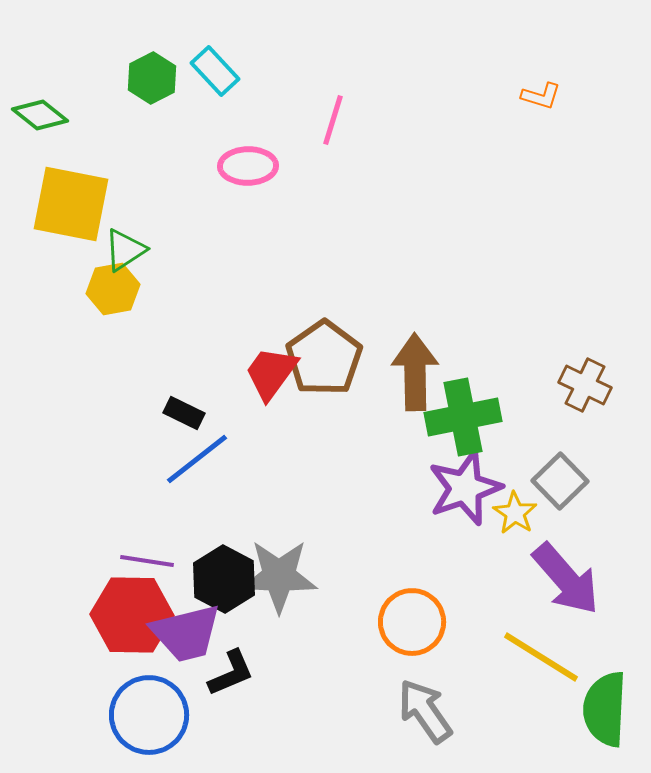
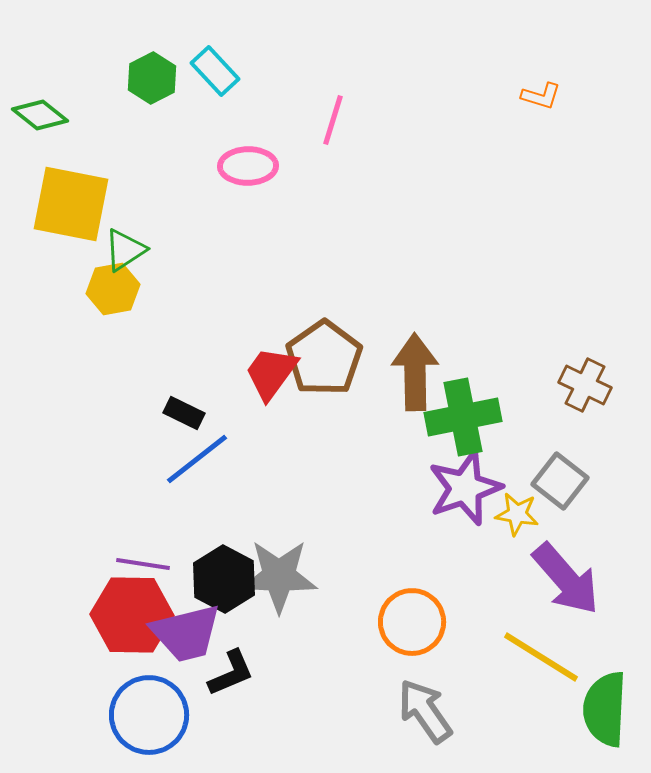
gray square: rotated 8 degrees counterclockwise
yellow star: moved 2 px right, 1 px down; rotated 24 degrees counterclockwise
purple line: moved 4 px left, 3 px down
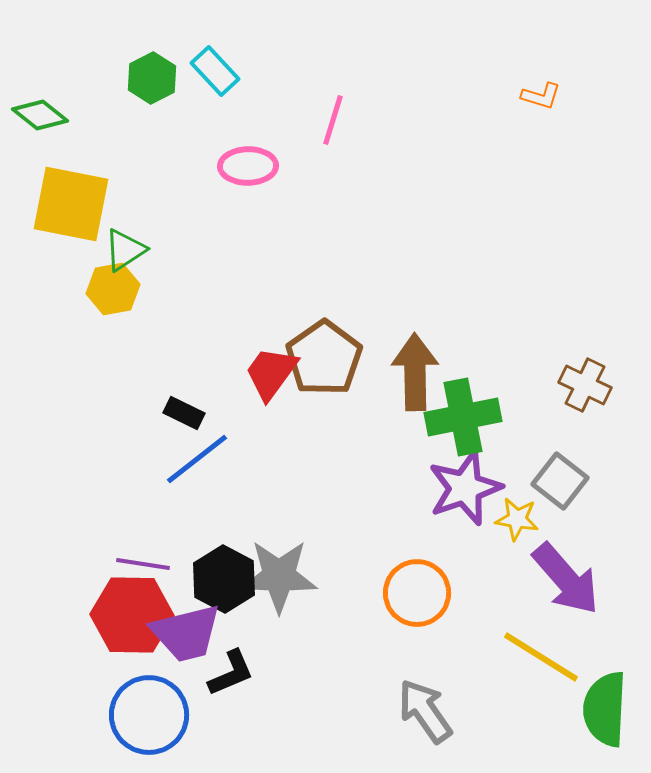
yellow star: moved 5 px down
orange circle: moved 5 px right, 29 px up
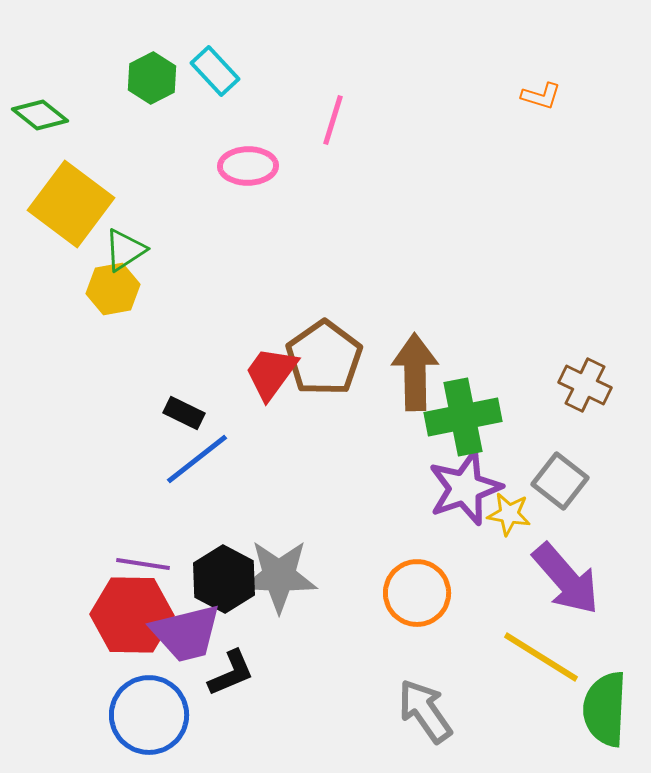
yellow square: rotated 26 degrees clockwise
yellow star: moved 8 px left, 5 px up
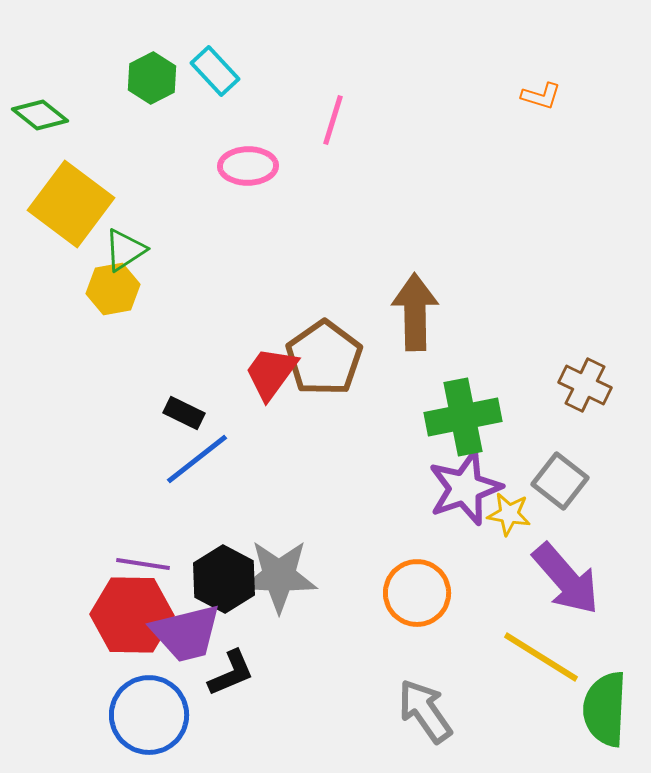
brown arrow: moved 60 px up
